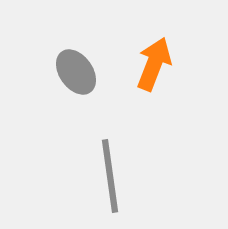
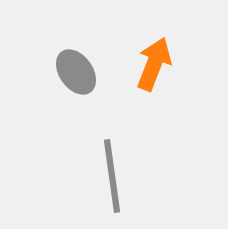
gray line: moved 2 px right
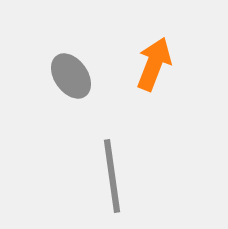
gray ellipse: moved 5 px left, 4 px down
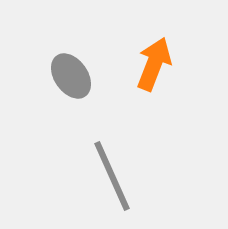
gray line: rotated 16 degrees counterclockwise
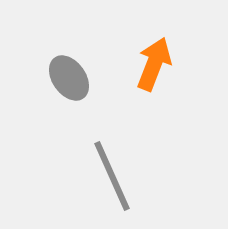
gray ellipse: moved 2 px left, 2 px down
